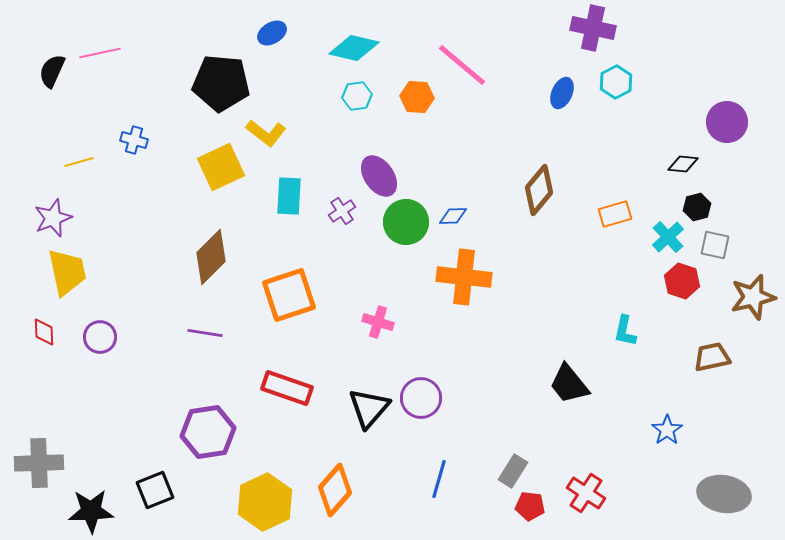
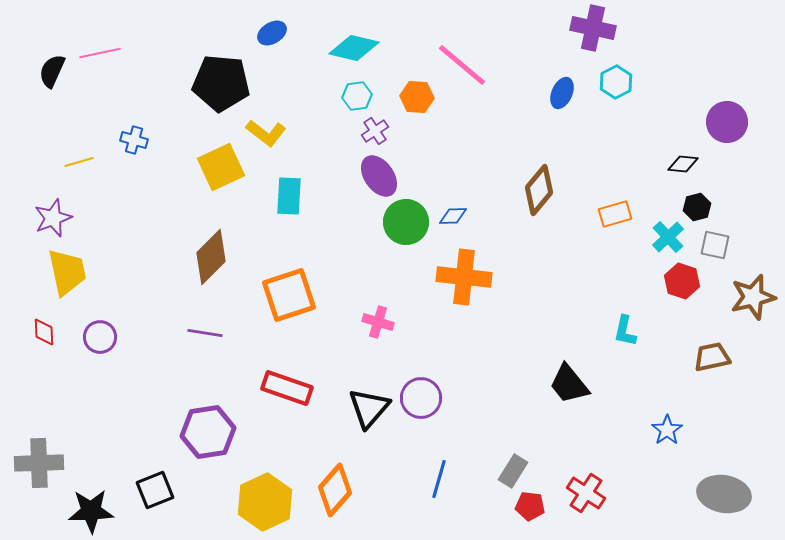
purple cross at (342, 211): moved 33 px right, 80 px up
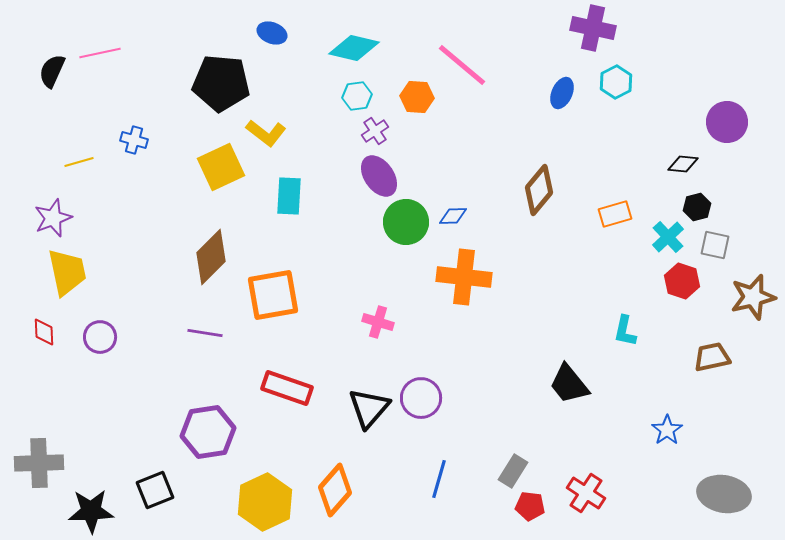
blue ellipse at (272, 33): rotated 52 degrees clockwise
orange square at (289, 295): moved 16 px left; rotated 8 degrees clockwise
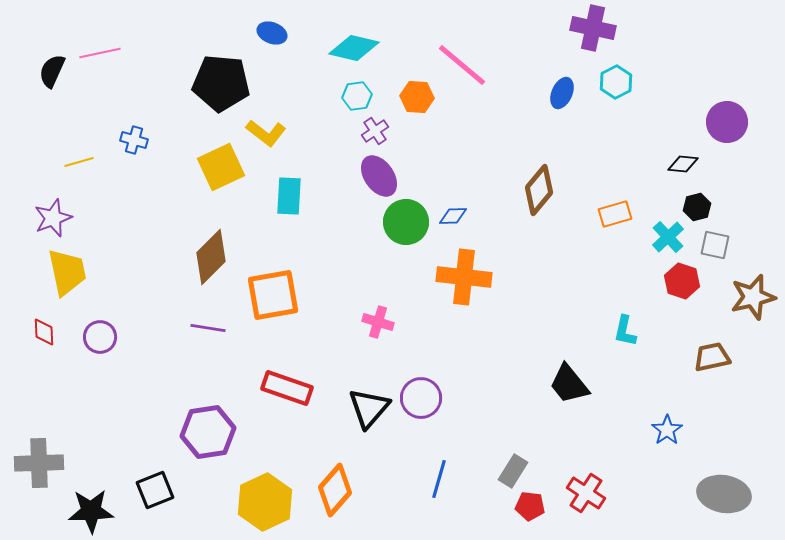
purple line at (205, 333): moved 3 px right, 5 px up
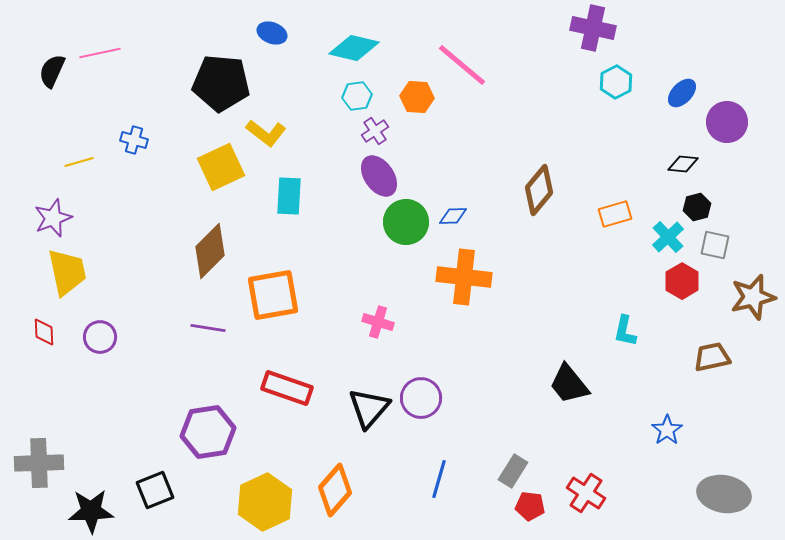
blue ellipse at (562, 93): moved 120 px right; rotated 20 degrees clockwise
brown diamond at (211, 257): moved 1 px left, 6 px up
red hexagon at (682, 281): rotated 12 degrees clockwise
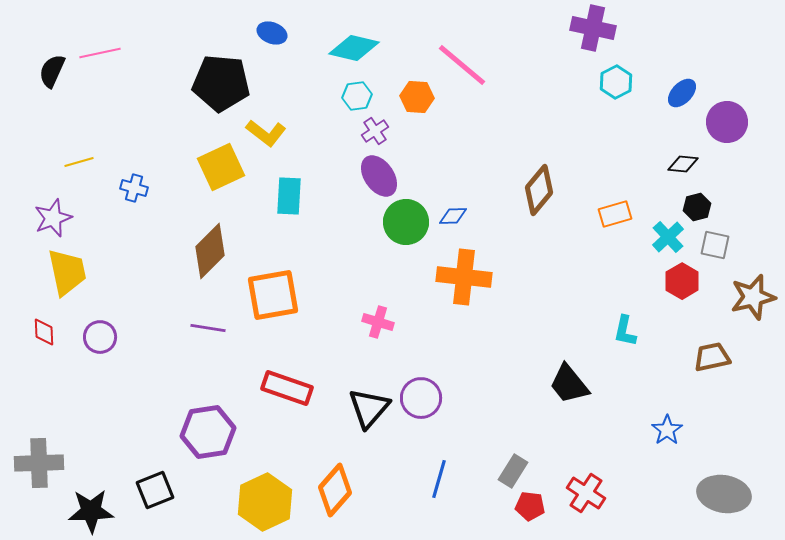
blue cross at (134, 140): moved 48 px down
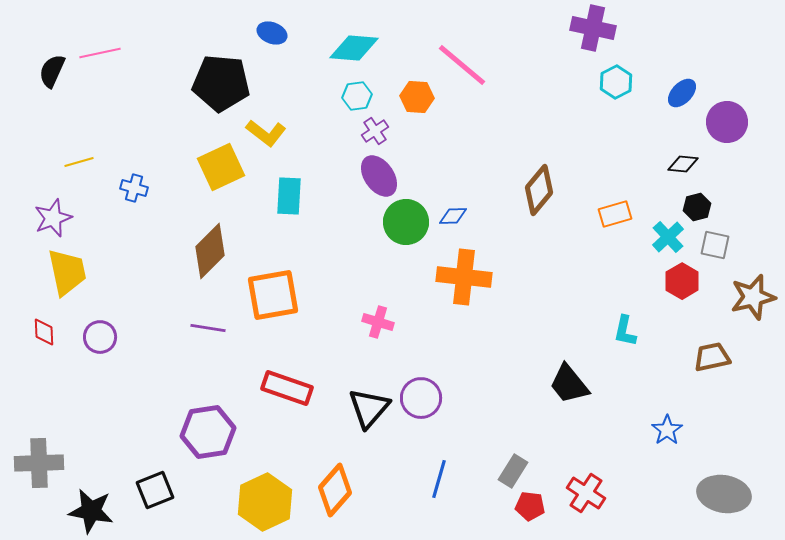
cyan diamond at (354, 48): rotated 9 degrees counterclockwise
black star at (91, 511): rotated 12 degrees clockwise
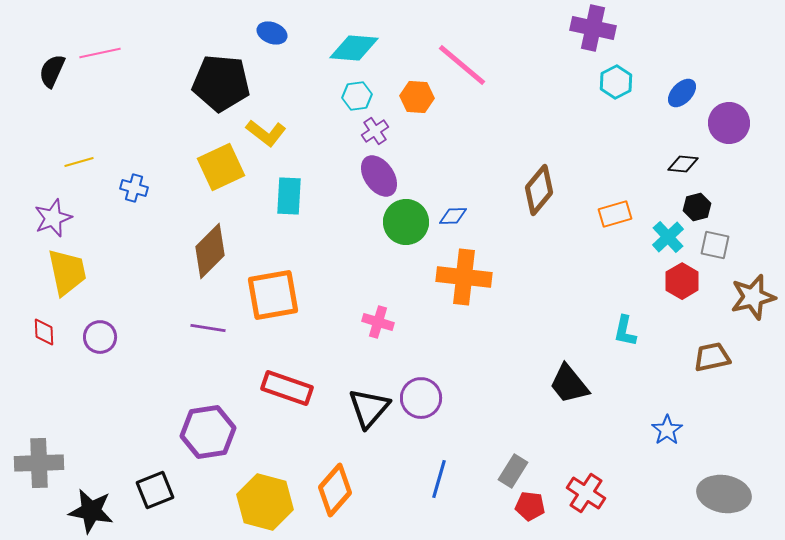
purple circle at (727, 122): moved 2 px right, 1 px down
yellow hexagon at (265, 502): rotated 20 degrees counterclockwise
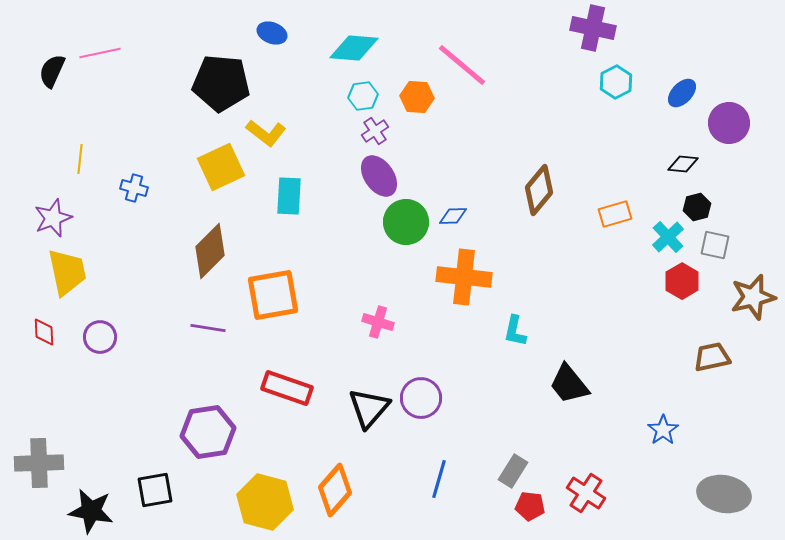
cyan hexagon at (357, 96): moved 6 px right
yellow line at (79, 162): moved 1 px right, 3 px up; rotated 68 degrees counterclockwise
cyan L-shape at (625, 331): moved 110 px left
blue star at (667, 430): moved 4 px left
black square at (155, 490): rotated 12 degrees clockwise
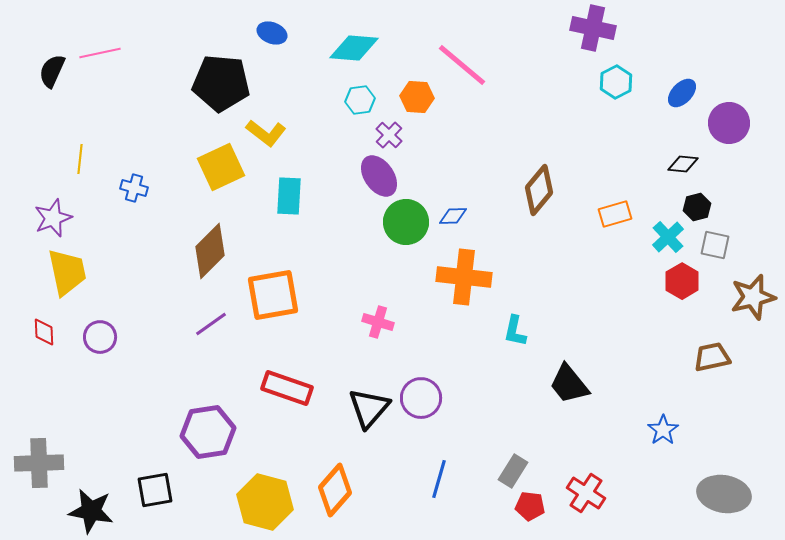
cyan hexagon at (363, 96): moved 3 px left, 4 px down
purple cross at (375, 131): moved 14 px right, 4 px down; rotated 12 degrees counterclockwise
purple line at (208, 328): moved 3 px right, 4 px up; rotated 44 degrees counterclockwise
